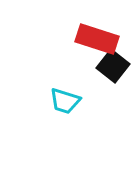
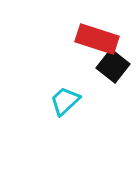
cyan trapezoid: rotated 120 degrees clockwise
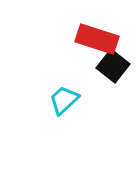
cyan trapezoid: moved 1 px left, 1 px up
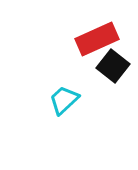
red rectangle: rotated 42 degrees counterclockwise
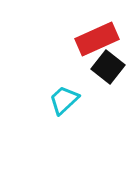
black square: moved 5 px left, 1 px down
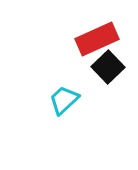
black square: rotated 8 degrees clockwise
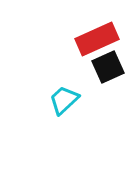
black square: rotated 20 degrees clockwise
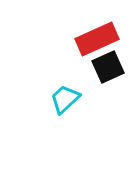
cyan trapezoid: moved 1 px right, 1 px up
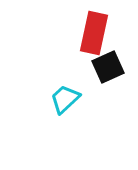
red rectangle: moved 3 px left, 6 px up; rotated 54 degrees counterclockwise
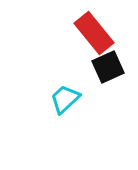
red rectangle: rotated 51 degrees counterclockwise
